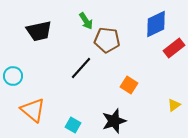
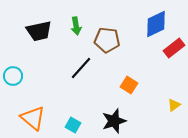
green arrow: moved 10 px left, 5 px down; rotated 24 degrees clockwise
orange triangle: moved 8 px down
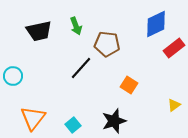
green arrow: rotated 12 degrees counterclockwise
brown pentagon: moved 4 px down
orange triangle: rotated 28 degrees clockwise
cyan square: rotated 21 degrees clockwise
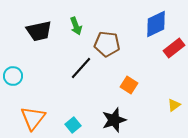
black star: moved 1 px up
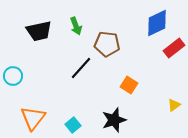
blue diamond: moved 1 px right, 1 px up
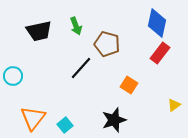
blue diamond: rotated 52 degrees counterclockwise
brown pentagon: rotated 10 degrees clockwise
red rectangle: moved 14 px left, 5 px down; rotated 15 degrees counterclockwise
cyan square: moved 8 px left
